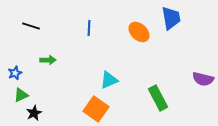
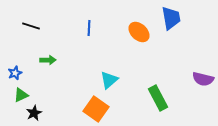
cyan triangle: rotated 18 degrees counterclockwise
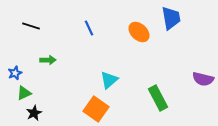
blue line: rotated 28 degrees counterclockwise
green triangle: moved 3 px right, 2 px up
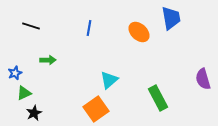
blue line: rotated 35 degrees clockwise
purple semicircle: rotated 60 degrees clockwise
orange square: rotated 20 degrees clockwise
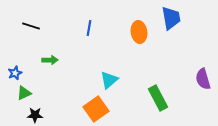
orange ellipse: rotated 40 degrees clockwise
green arrow: moved 2 px right
black star: moved 1 px right, 2 px down; rotated 28 degrees clockwise
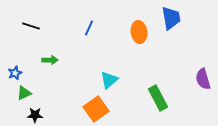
blue line: rotated 14 degrees clockwise
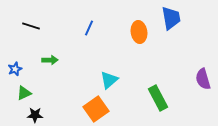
blue star: moved 4 px up
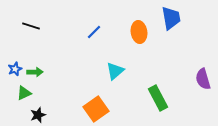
blue line: moved 5 px right, 4 px down; rotated 21 degrees clockwise
green arrow: moved 15 px left, 12 px down
cyan triangle: moved 6 px right, 9 px up
black star: moved 3 px right; rotated 21 degrees counterclockwise
